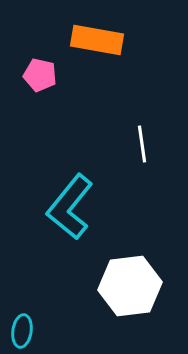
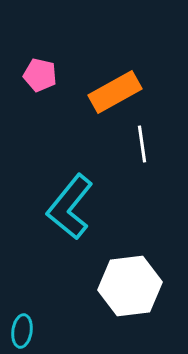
orange rectangle: moved 18 px right, 52 px down; rotated 39 degrees counterclockwise
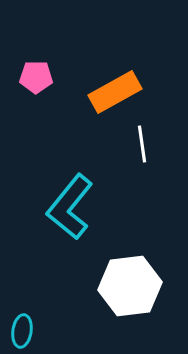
pink pentagon: moved 4 px left, 2 px down; rotated 12 degrees counterclockwise
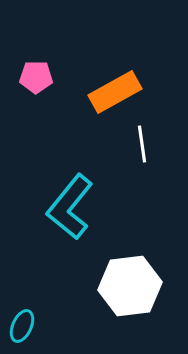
cyan ellipse: moved 5 px up; rotated 16 degrees clockwise
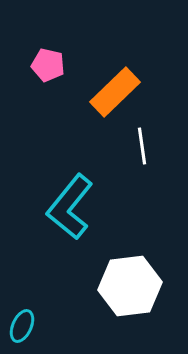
pink pentagon: moved 12 px right, 12 px up; rotated 12 degrees clockwise
orange rectangle: rotated 15 degrees counterclockwise
white line: moved 2 px down
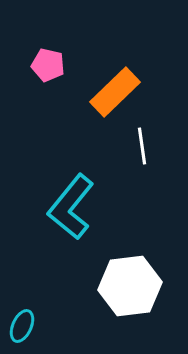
cyan L-shape: moved 1 px right
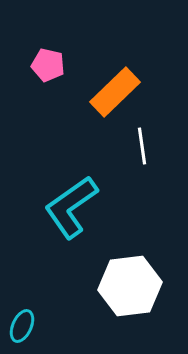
cyan L-shape: rotated 16 degrees clockwise
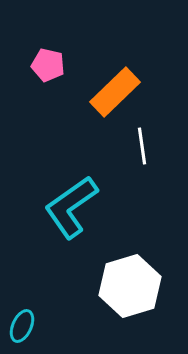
white hexagon: rotated 10 degrees counterclockwise
